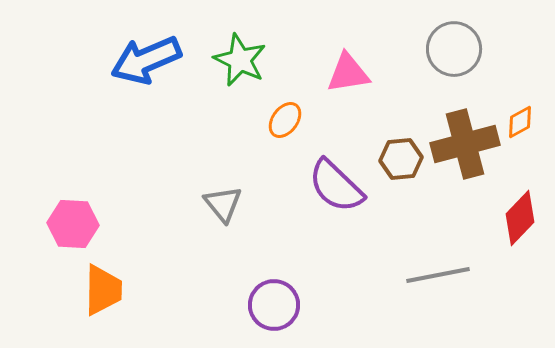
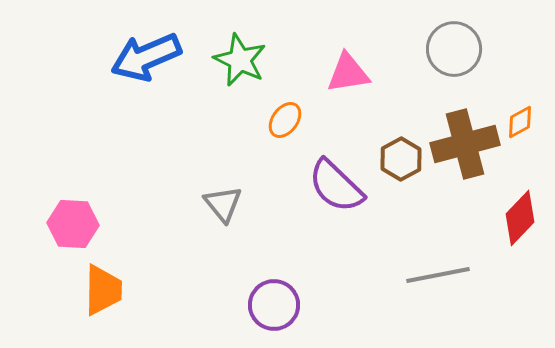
blue arrow: moved 3 px up
brown hexagon: rotated 24 degrees counterclockwise
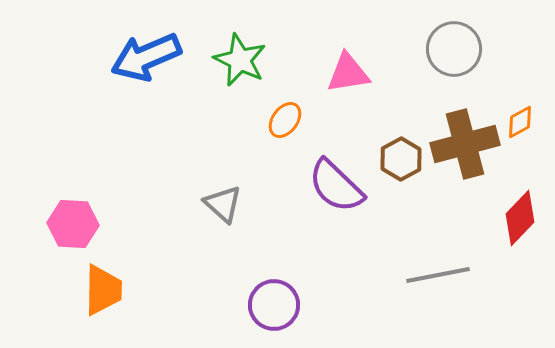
gray triangle: rotated 9 degrees counterclockwise
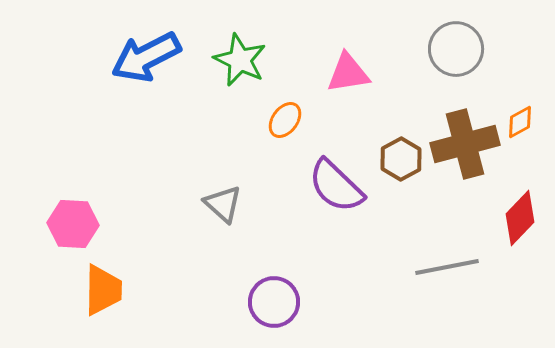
gray circle: moved 2 px right
blue arrow: rotated 4 degrees counterclockwise
gray line: moved 9 px right, 8 px up
purple circle: moved 3 px up
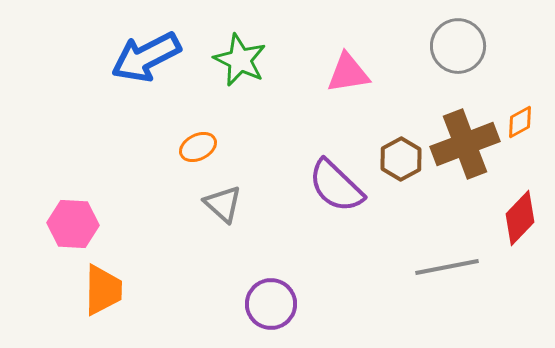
gray circle: moved 2 px right, 3 px up
orange ellipse: moved 87 px left, 27 px down; rotated 27 degrees clockwise
brown cross: rotated 6 degrees counterclockwise
purple circle: moved 3 px left, 2 px down
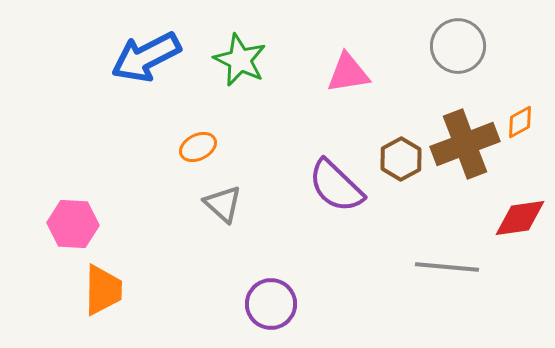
red diamond: rotated 38 degrees clockwise
gray line: rotated 16 degrees clockwise
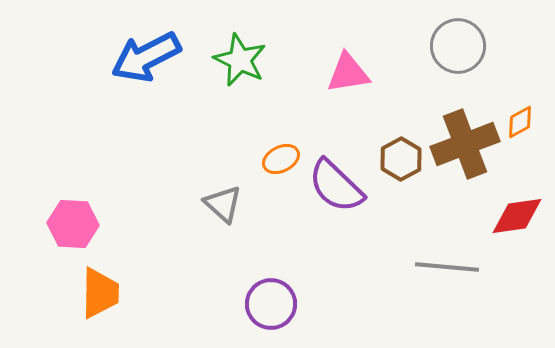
orange ellipse: moved 83 px right, 12 px down
red diamond: moved 3 px left, 2 px up
orange trapezoid: moved 3 px left, 3 px down
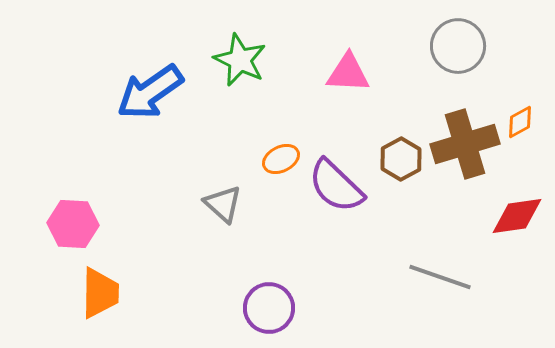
blue arrow: moved 4 px right, 35 px down; rotated 8 degrees counterclockwise
pink triangle: rotated 12 degrees clockwise
brown cross: rotated 4 degrees clockwise
gray line: moved 7 px left, 10 px down; rotated 14 degrees clockwise
purple circle: moved 2 px left, 4 px down
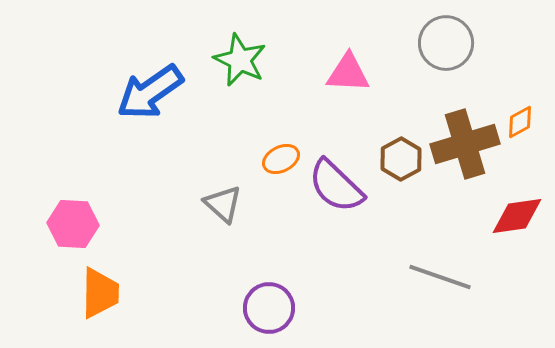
gray circle: moved 12 px left, 3 px up
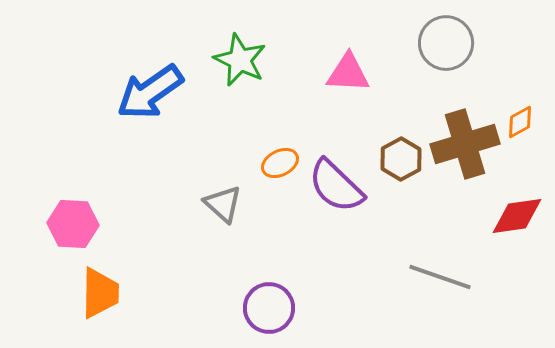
orange ellipse: moved 1 px left, 4 px down
